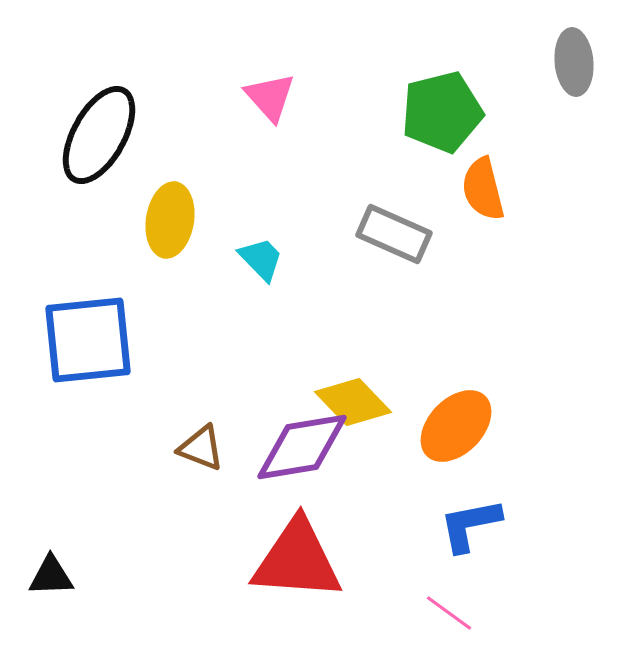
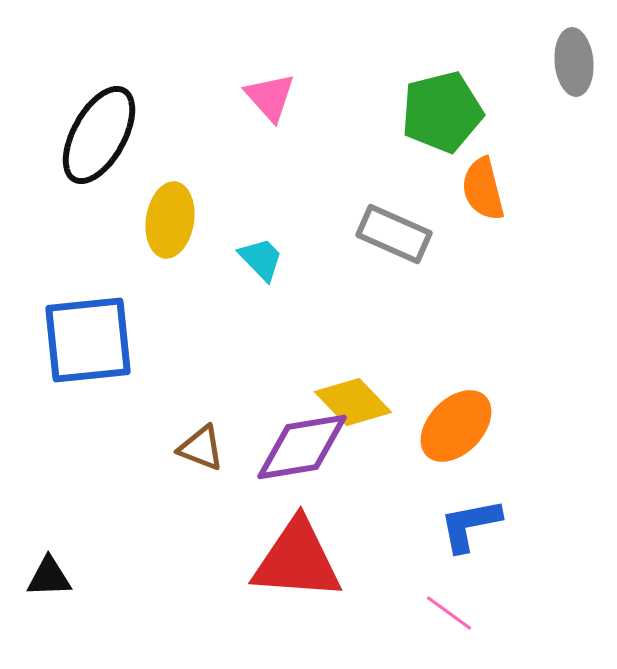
black triangle: moved 2 px left, 1 px down
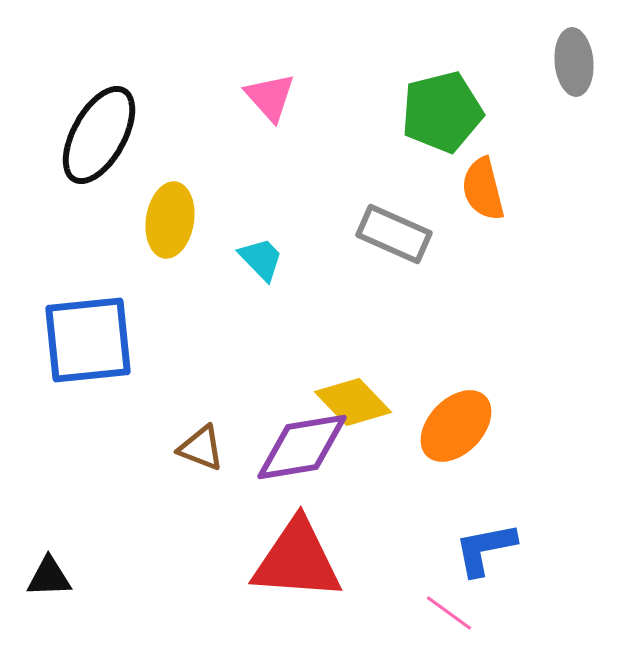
blue L-shape: moved 15 px right, 24 px down
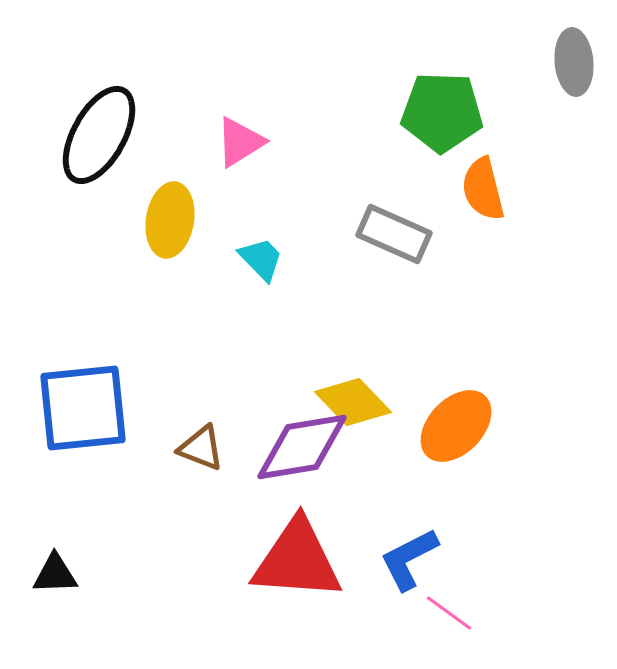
pink triangle: moved 30 px left, 45 px down; rotated 40 degrees clockwise
green pentagon: rotated 16 degrees clockwise
blue square: moved 5 px left, 68 px down
blue L-shape: moved 76 px left, 10 px down; rotated 16 degrees counterclockwise
black triangle: moved 6 px right, 3 px up
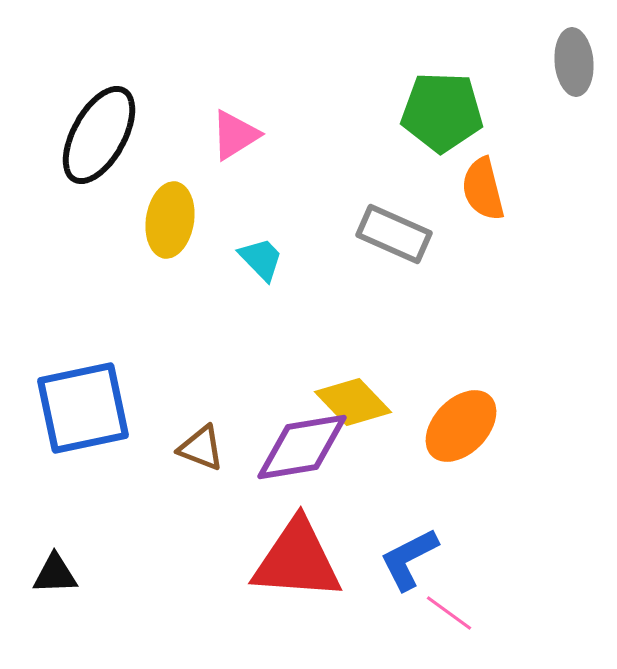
pink triangle: moved 5 px left, 7 px up
blue square: rotated 6 degrees counterclockwise
orange ellipse: moved 5 px right
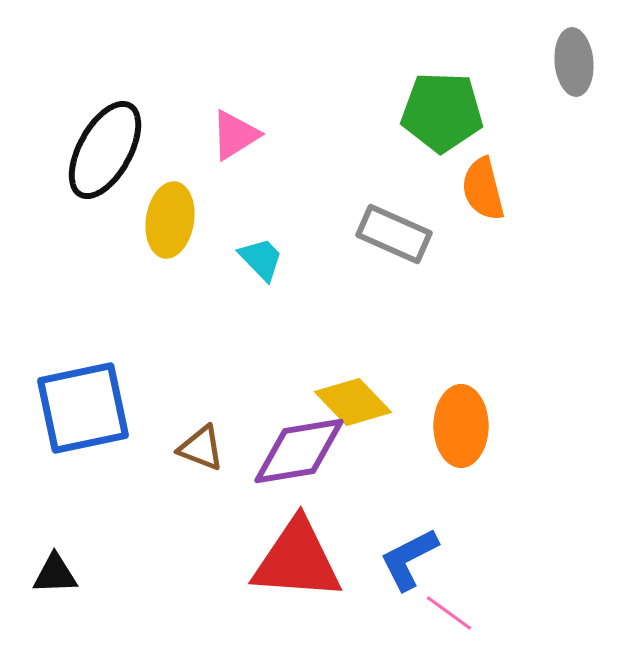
black ellipse: moved 6 px right, 15 px down
orange ellipse: rotated 44 degrees counterclockwise
purple diamond: moved 3 px left, 4 px down
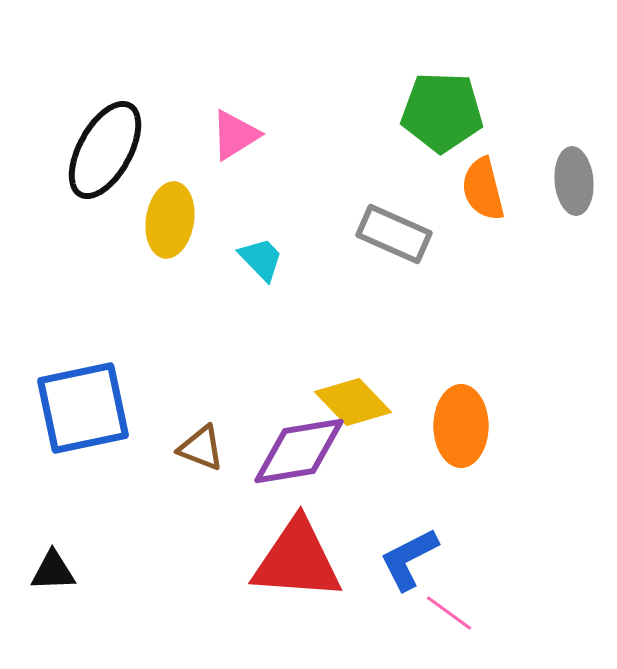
gray ellipse: moved 119 px down
black triangle: moved 2 px left, 3 px up
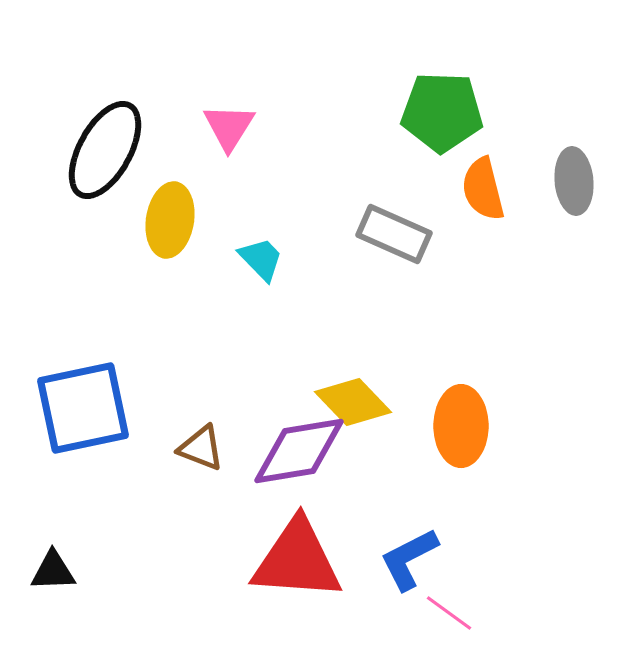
pink triangle: moved 6 px left, 8 px up; rotated 26 degrees counterclockwise
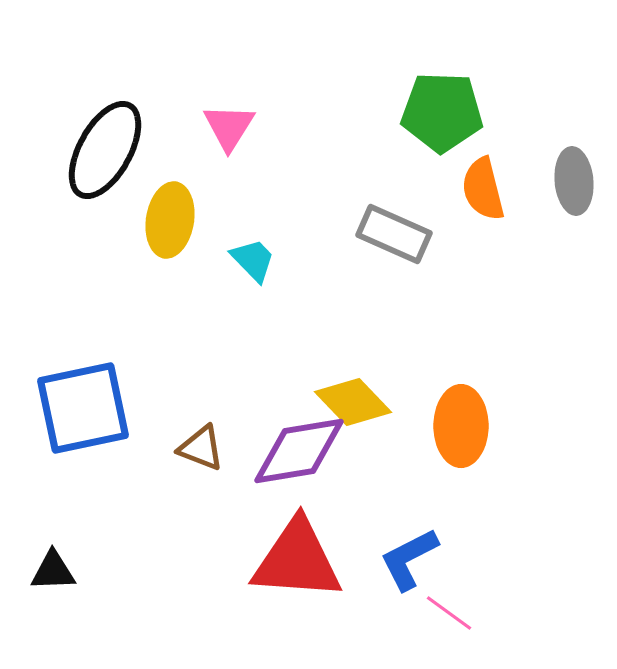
cyan trapezoid: moved 8 px left, 1 px down
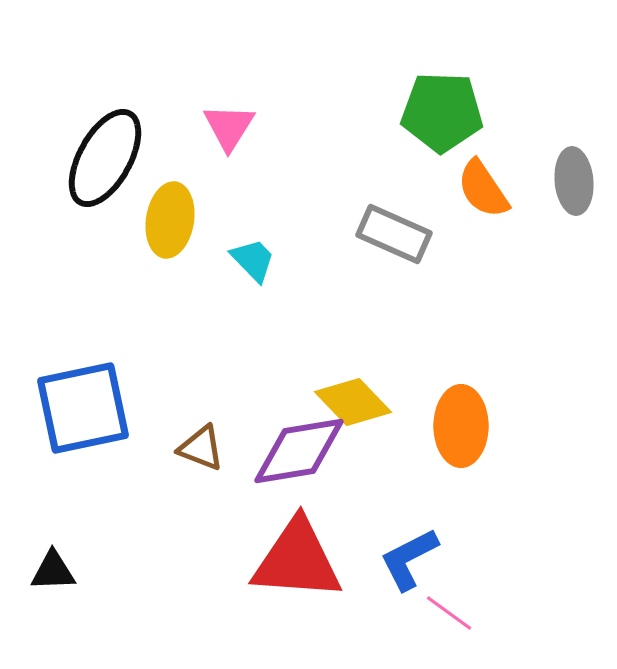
black ellipse: moved 8 px down
orange semicircle: rotated 20 degrees counterclockwise
